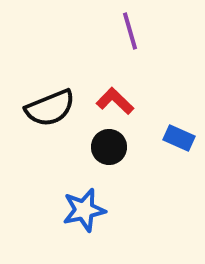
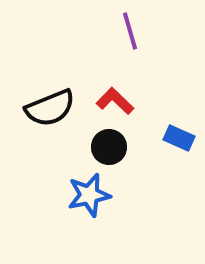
blue star: moved 5 px right, 15 px up
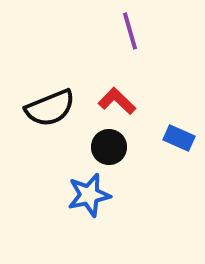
red L-shape: moved 2 px right
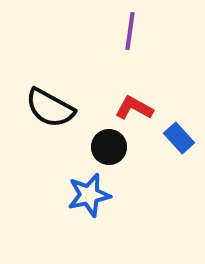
purple line: rotated 24 degrees clockwise
red L-shape: moved 17 px right, 7 px down; rotated 15 degrees counterclockwise
black semicircle: rotated 51 degrees clockwise
blue rectangle: rotated 24 degrees clockwise
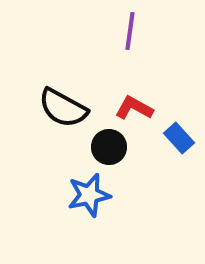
black semicircle: moved 13 px right
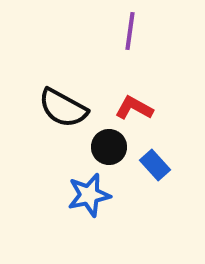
blue rectangle: moved 24 px left, 27 px down
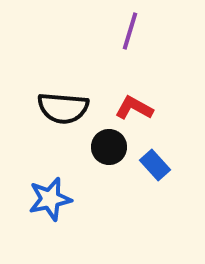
purple line: rotated 9 degrees clockwise
black semicircle: rotated 24 degrees counterclockwise
blue star: moved 39 px left, 4 px down
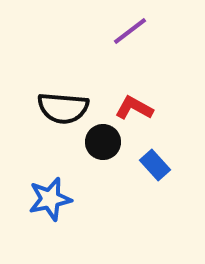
purple line: rotated 36 degrees clockwise
black circle: moved 6 px left, 5 px up
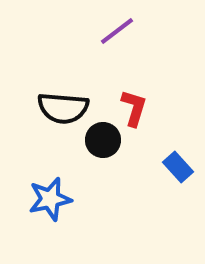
purple line: moved 13 px left
red L-shape: rotated 78 degrees clockwise
black circle: moved 2 px up
blue rectangle: moved 23 px right, 2 px down
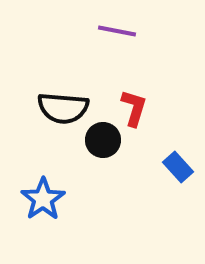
purple line: rotated 48 degrees clockwise
blue star: moved 7 px left; rotated 21 degrees counterclockwise
